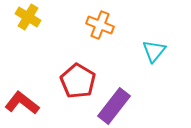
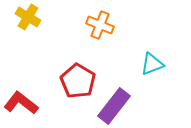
cyan triangle: moved 2 px left, 13 px down; rotated 30 degrees clockwise
red L-shape: moved 1 px left
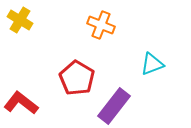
yellow cross: moved 8 px left, 3 px down
orange cross: moved 1 px right
red pentagon: moved 1 px left, 3 px up
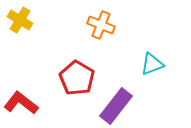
purple rectangle: moved 2 px right
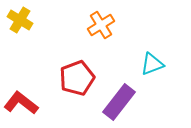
orange cross: rotated 36 degrees clockwise
red pentagon: rotated 20 degrees clockwise
purple rectangle: moved 3 px right, 4 px up
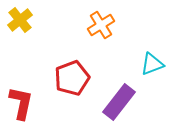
yellow cross: rotated 20 degrees clockwise
red pentagon: moved 5 px left
red L-shape: rotated 64 degrees clockwise
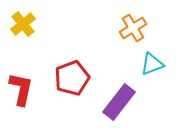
yellow cross: moved 3 px right, 4 px down
orange cross: moved 32 px right, 3 px down
red L-shape: moved 14 px up
